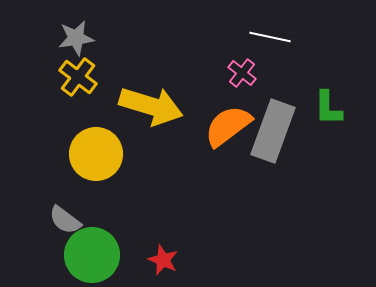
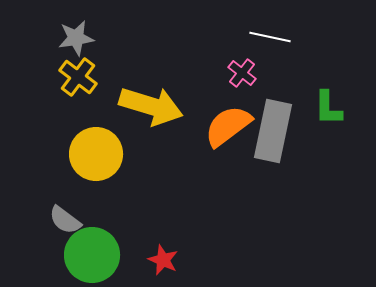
gray rectangle: rotated 8 degrees counterclockwise
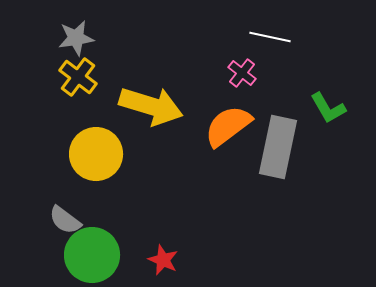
green L-shape: rotated 30 degrees counterclockwise
gray rectangle: moved 5 px right, 16 px down
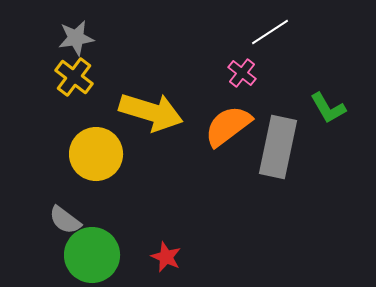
white line: moved 5 px up; rotated 45 degrees counterclockwise
yellow cross: moved 4 px left
yellow arrow: moved 6 px down
red star: moved 3 px right, 3 px up
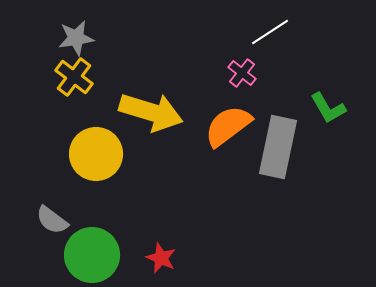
gray semicircle: moved 13 px left
red star: moved 5 px left, 1 px down
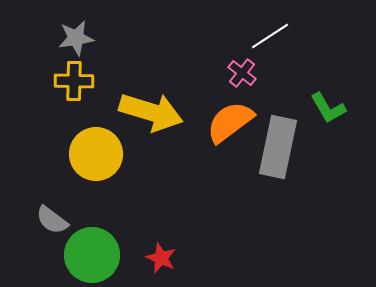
white line: moved 4 px down
yellow cross: moved 4 px down; rotated 36 degrees counterclockwise
orange semicircle: moved 2 px right, 4 px up
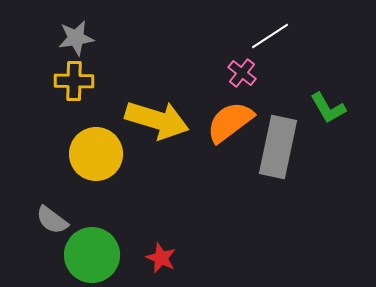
yellow arrow: moved 6 px right, 8 px down
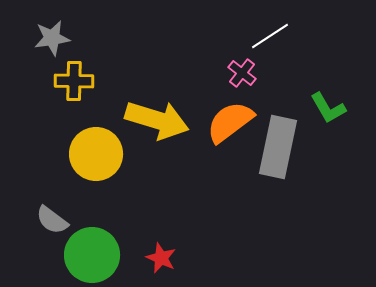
gray star: moved 24 px left
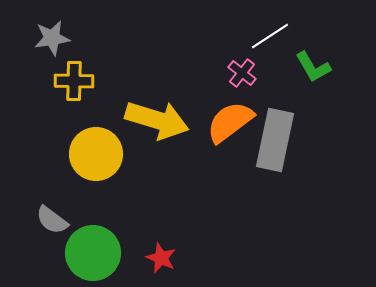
green L-shape: moved 15 px left, 41 px up
gray rectangle: moved 3 px left, 7 px up
green circle: moved 1 px right, 2 px up
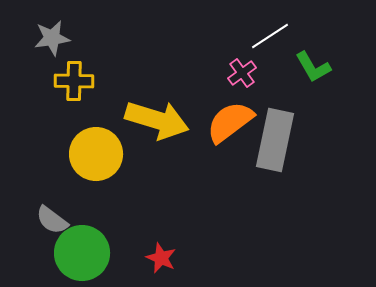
pink cross: rotated 16 degrees clockwise
green circle: moved 11 px left
